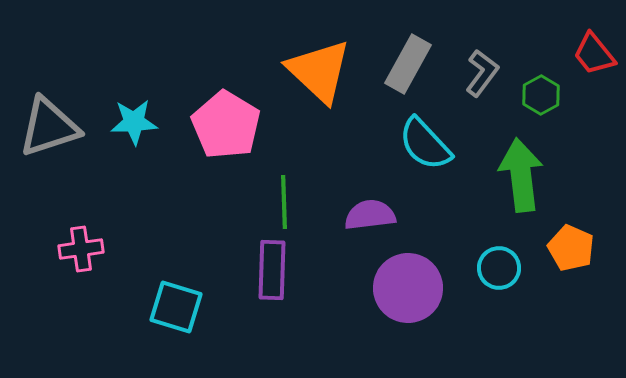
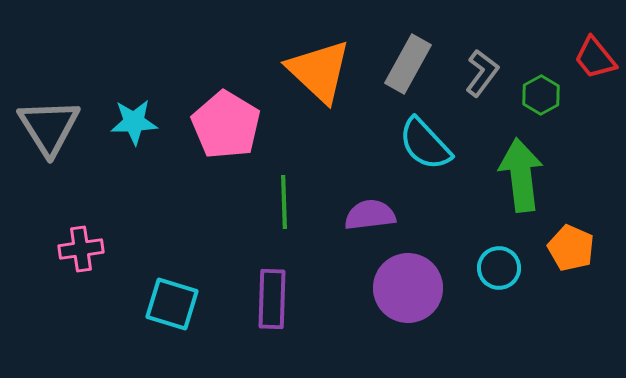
red trapezoid: moved 1 px right, 4 px down
gray triangle: rotated 44 degrees counterclockwise
purple rectangle: moved 29 px down
cyan square: moved 4 px left, 3 px up
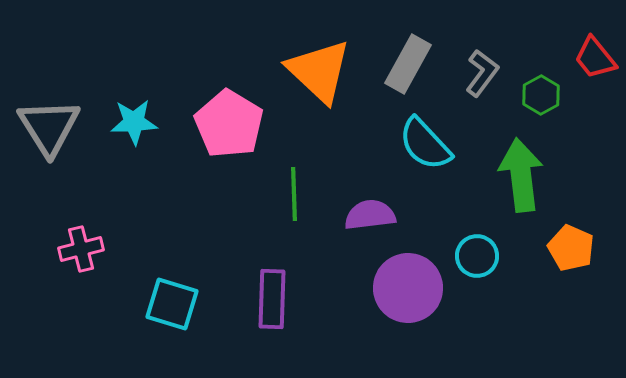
pink pentagon: moved 3 px right, 1 px up
green line: moved 10 px right, 8 px up
pink cross: rotated 6 degrees counterclockwise
cyan circle: moved 22 px left, 12 px up
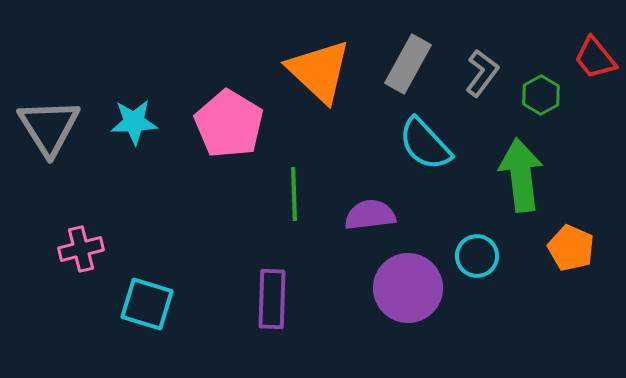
cyan square: moved 25 px left
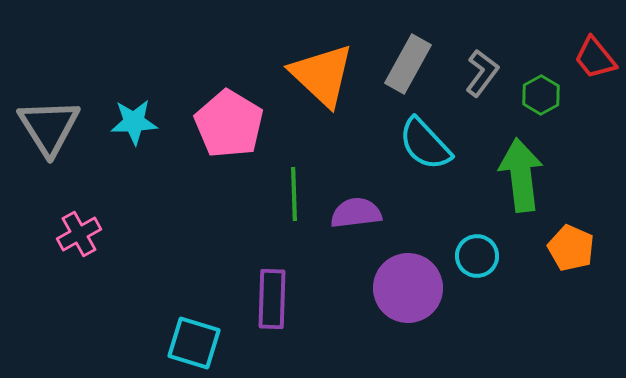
orange triangle: moved 3 px right, 4 px down
purple semicircle: moved 14 px left, 2 px up
pink cross: moved 2 px left, 15 px up; rotated 15 degrees counterclockwise
cyan square: moved 47 px right, 39 px down
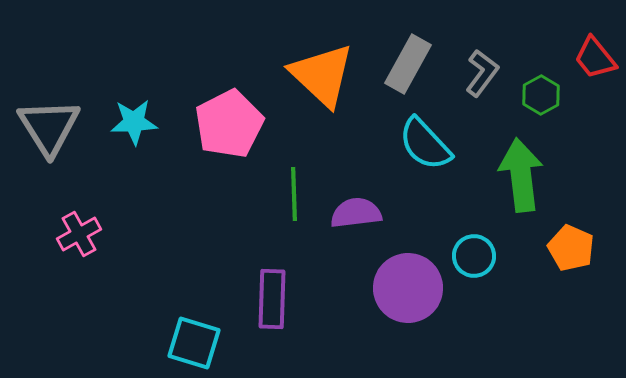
pink pentagon: rotated 14 degrees clockwise
cyan circle: moved 3 px left
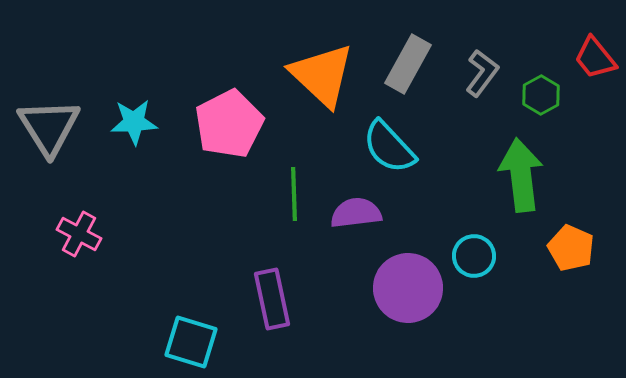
cyan semicircle: moved 36 px left, 3 px down
pink cross: rotated 33 degrees counterclockwise
purple rectangle: rotated 14 degrees counterclockwise
cyan square: moved 3 px left, 1 px up
